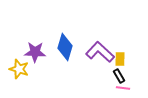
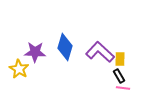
yellow star: rotated 12 degrees clockwise
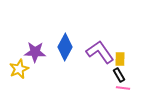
blue diamond: rotated 12 degrees clockwise
purple L-shape: rotated 12 degrees clockwise
yellow star: rotated 18 degrees clockwise
black rectangle: moved 1 px up
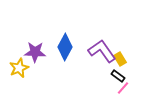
purple L-shape: moved 2 px right, 1 px up
yellow rectangle: rotated 32 degrees counterclockwise
yellow star: moved 1 px up
black rectangle: moved 1 px left, 1 px down; rotated 24 degrees counterclockwise
pink line: rotated 56 degrees counterclockwise
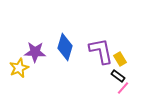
blue diamond: rotated 12 degrees counterclockwise
purple L-shape: moved 1 px left; rotated 24 degrees clockwise
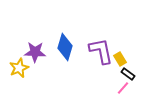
black rectangle: moved 10 px right, 2 px up
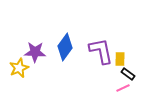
blue diamond: rotated 20 degrees clockwise
yellow rectangle: rotated 32 degrees clockwise
pink line: rotated 24 degrees clockwise
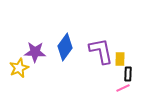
black rectangle: rotated 56 degrees clockwise
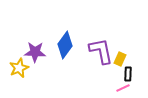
blue diamond: moved 2 px up
yellow rectangle: rotated 24 degrees clockwise
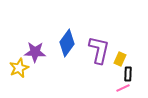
blue diamond: moved 2 px right, 2 px up
purple L-shape: moved 2 px left, 1 px up; rotated 24 degrees clockwise
